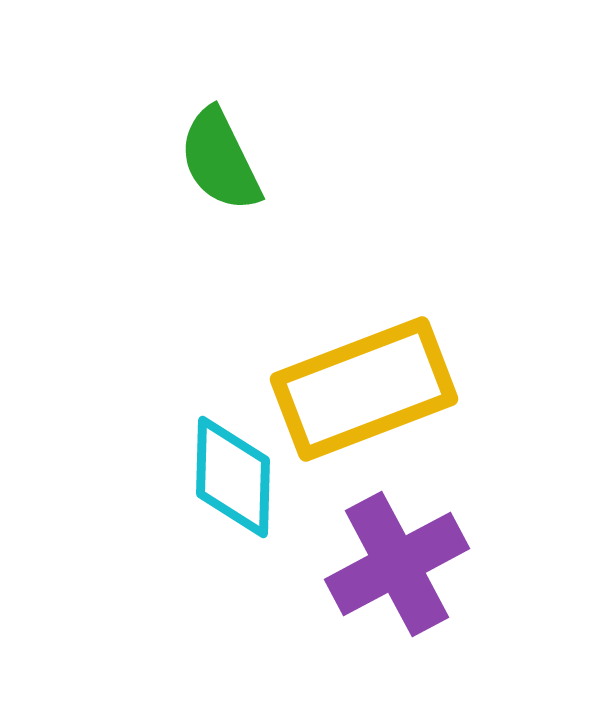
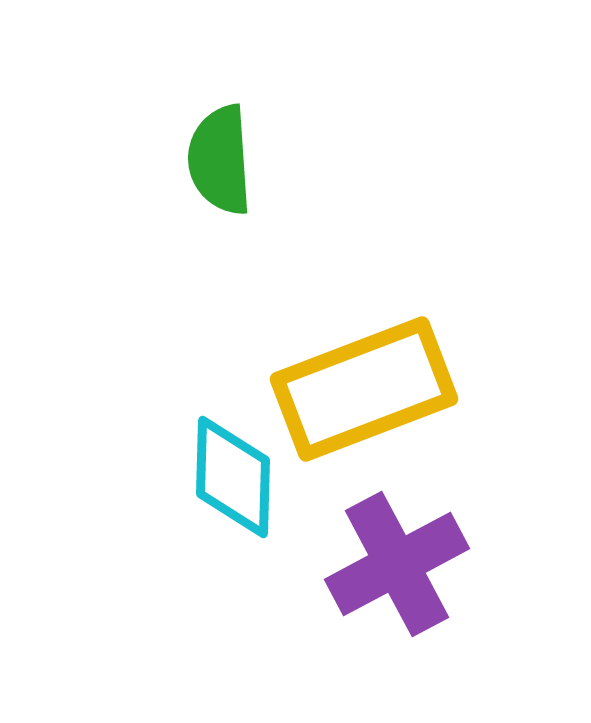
green semicircle: rotated 22 degrees clockwise
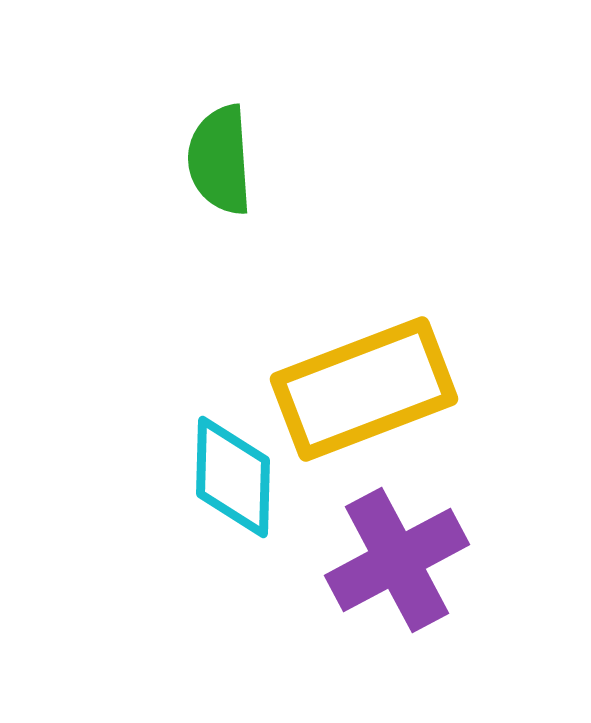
purple cross: moved 4 px up
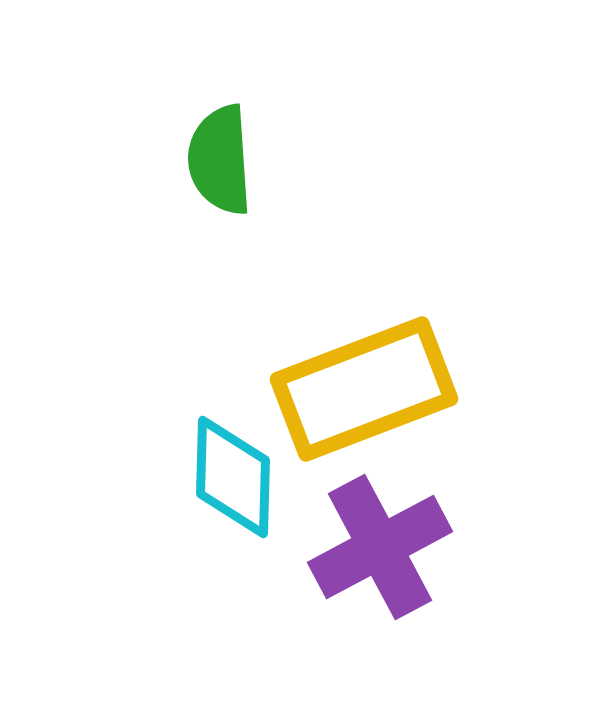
purple cross: moved 17 px left, 13 px up
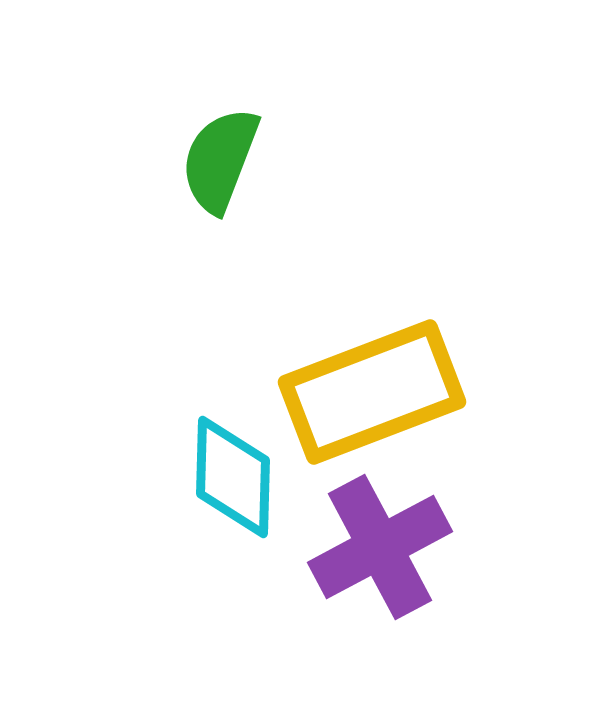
green semicircle: rotated 25 degrees clockwise
yellow rectangle: moved 8 px right, 3 px down
